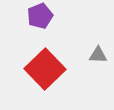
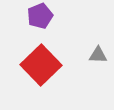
red square: moved 4 px left, 4 px up
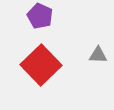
purple pentagon: rotated 25 degrees counterclockwise
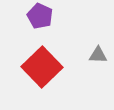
red square: moved 1 px right, 2 px down
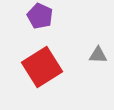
red square: rotated 12 degrees clockwise
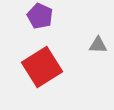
gray triangle: moved 10 px up
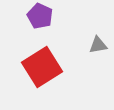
gray triangle: rotated 12 degrees counterclockwise
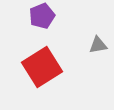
purple pentagon: moved 2 px right; rotated 25 degrees clockwise
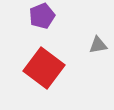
red square: moved 2 px right, 1 px down; rotated 21 degrees counterclockwise
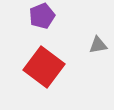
red square: moved 1 px up
